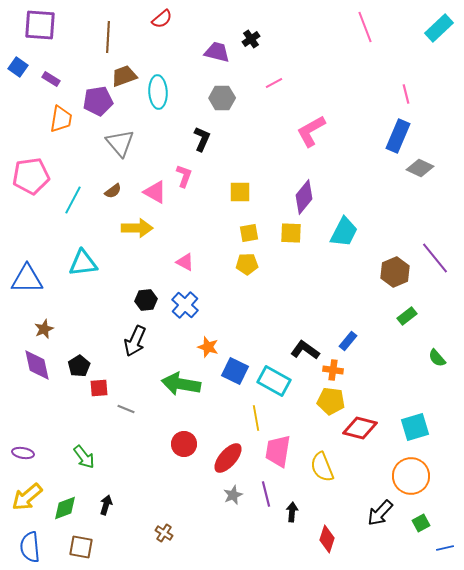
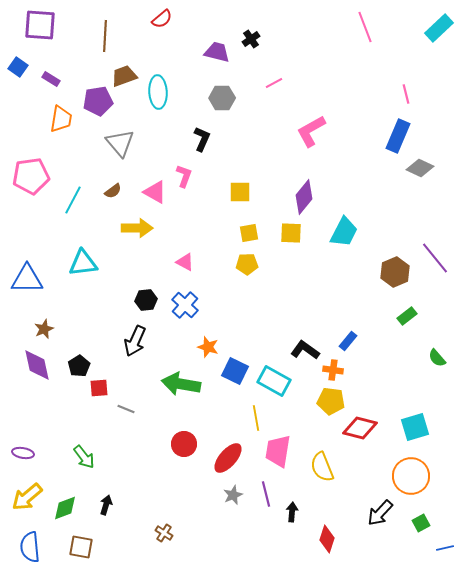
brown line at (108, 37): moved 3 px left, 1 px up
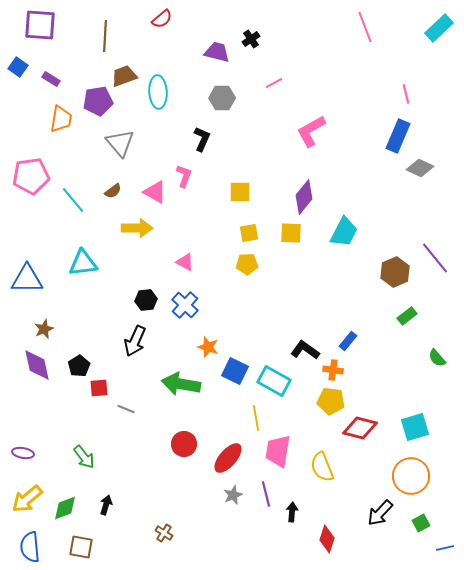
cyan line at (73, 200): rotated 68 degrees counterclockwise
yellow arrow at (27, 497): moved 2 px down
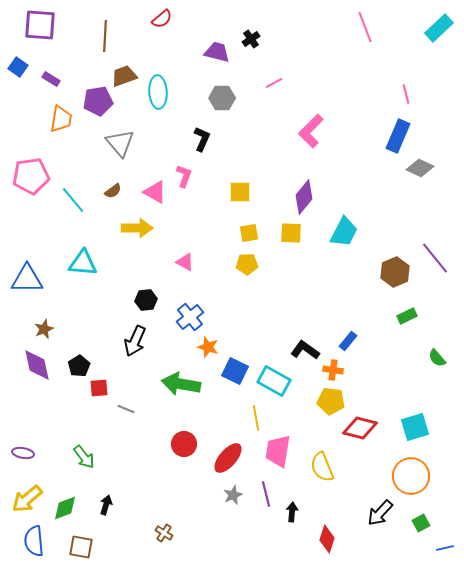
pink L-shape at (311, 131): rotated 16 degrees counterclockwise
cyan triangle at (83, 263): rotated 12 degrees clockwise
blue cross at (185, 305): moved 5 px right, 12 px down; rotated 8 degrees clockwise
green rectangle at (407, 316): rotated 12 degrees clockwise
blue semicircle at (30, 547): moved 4 px right, 6 px up
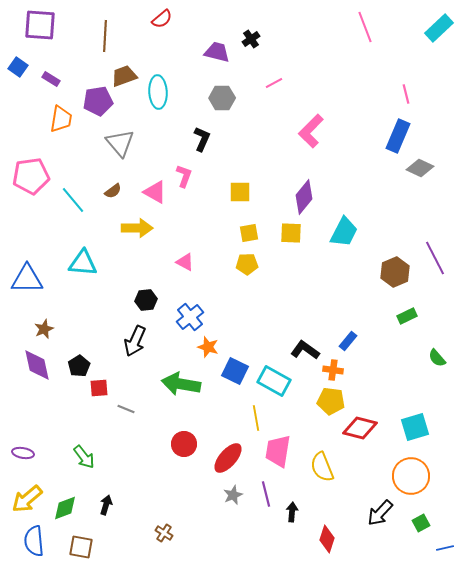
purple line at (435, 258): rotated 12 degrees clockwise
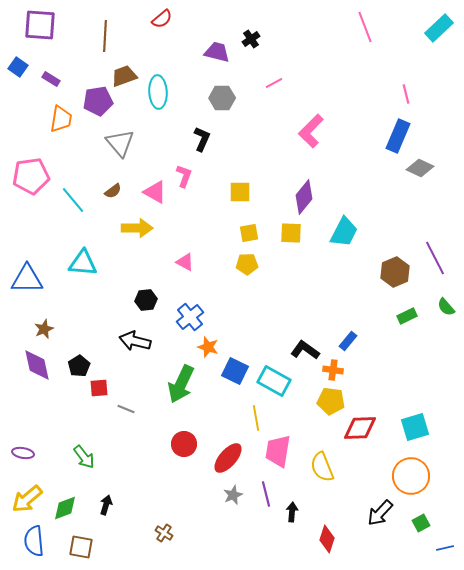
black arrow at (135, 341): rotated 80 degrees clockwise
green semicircle at (437, 358): moved 9 px right, 51 px up
green arrow at (181, 384): rotated 75 degrees counterclockwise
red diamond at (360, 428): rotated 16 degrees counterclockwise
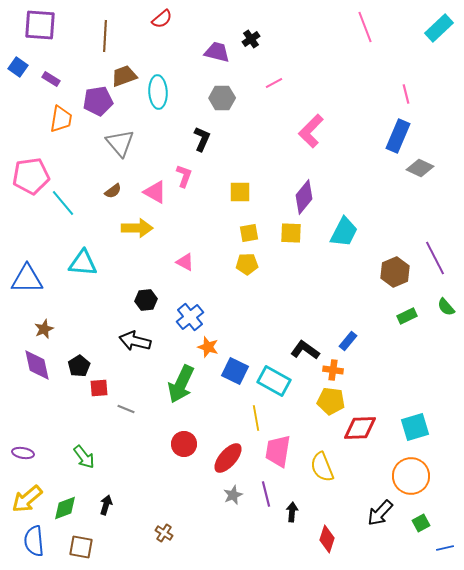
cyan line at (73, 200): moved 10 px left, 3 px down
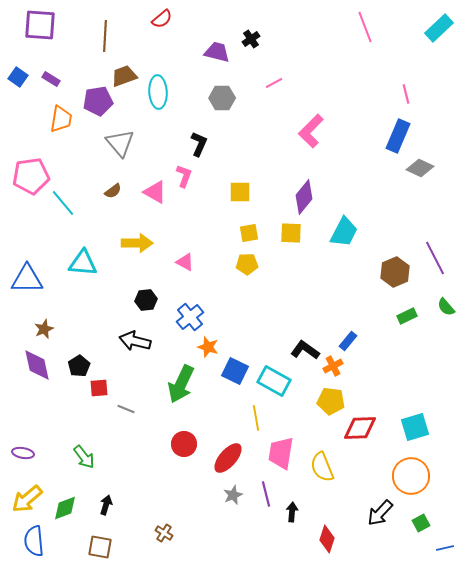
blue square at (18, 67): moved 10 px down
black L-shape at (202, 139): moved 3 px left, 5 px down
yellow arrow at (137, 228): moved 15 px down
orange cross at (333, 370): moved 4 px up; rotated 36 degrees counterclockwise
pink trapezoid at (278, 451): moved 3 px right, 2 px down
brown square at (81, 547): moved 19 px right
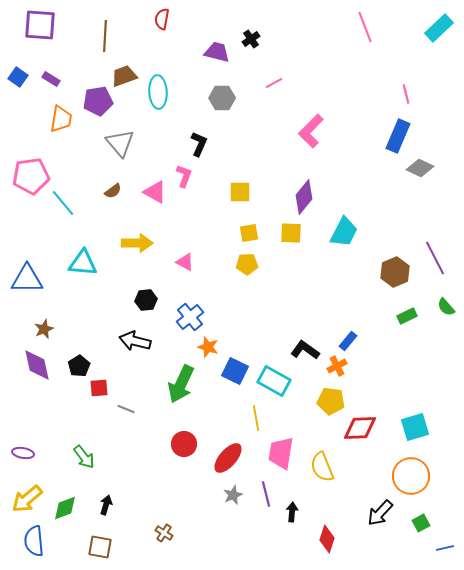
red semicircle at (162, 19): rotated 140 degrees clockwise
orange cross at (333, 366): moved 4 px right
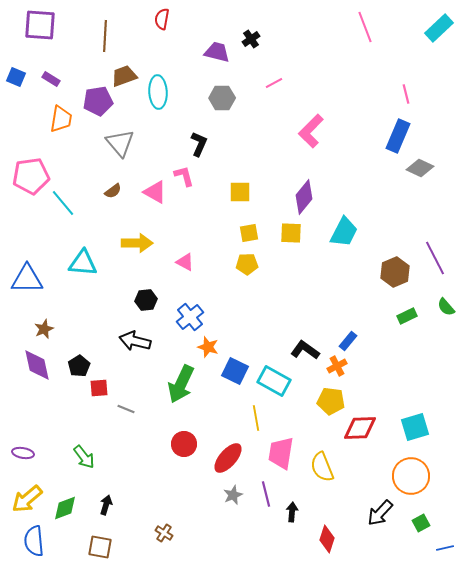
blue square at (18, 77): moved 2 px left; rotated 12 degrees counterclockwise
pink L-shape at (184, 176): rotated 35 degrees counterclockwise
